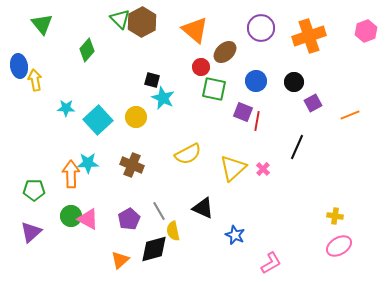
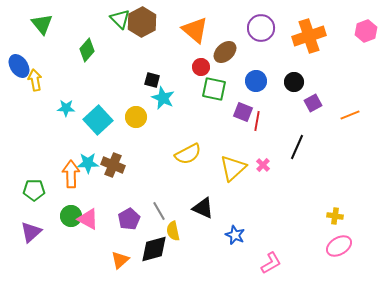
blue ellipse at (19, 66): rotated 25 degrees counterclockwise
brown cross at (132, 165): moved 19 px left
pink cross at (263, 169): moved 4 px up
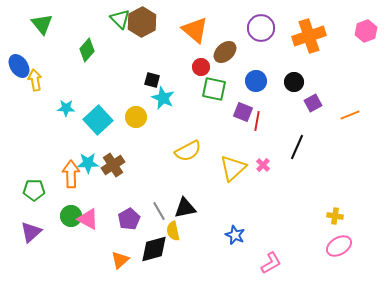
yellow semicircle at (188, 154): moved 3 px up
brown cross at (113, 165): rotated 35 degrees clockwise
black triangle at (203, 208): moved 18 px left; rotated 35 degrees counterclockwise
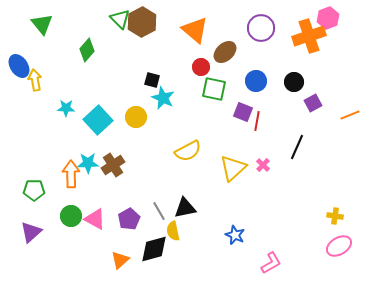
pink hexagon at (366, 31): moved 38 px left, 13 px up
pink triangle at (88, 219): moved 7 px right
